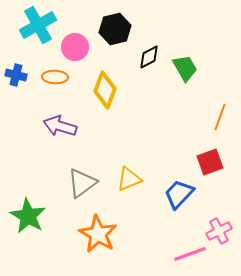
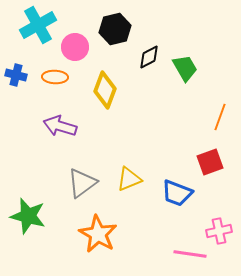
blue trapezoid: moved 2 px left, 1 px up; rotated 112 degrees counterclockwise
green star: rotated 15 degrees counterclockwise
pink cross: rotated 15 degrees clockwise
pink line: rotated 28 degrees clockwise
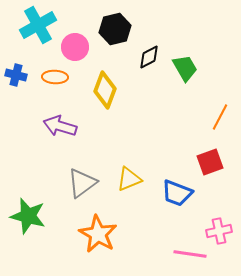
orange line: rotated 8 degrees clockwise
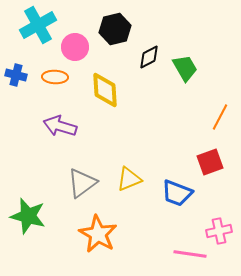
yellow diamond: rotated 24 degrees counterclockwise
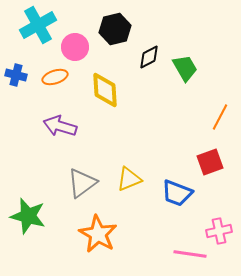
orange ellipse: rotated 20 degrees counterclockwise
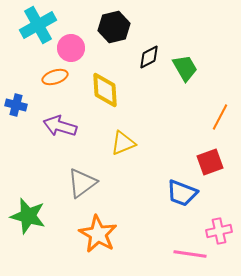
black hexagon: moved 1 px left, 2 px up
pink circle: moved 4 px left, 1 px down
blue cross: moved 30 px down
yellow triangle: moved 6 px left, 36 px up
blue trapezoid: moved 5 px right
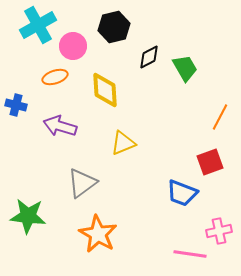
pink circle: moved 2 px right, 2 px up
green star: rotated 9 degrees counterclockwise
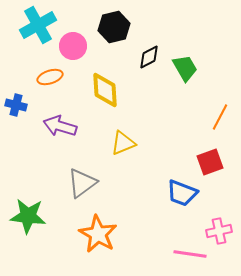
orange ellipse: moved 5 px left
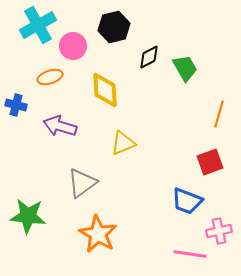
orange line: moved 1 px left, 3 px up; rotated 12 degrees counterclockwise
blue trapezoid: moved 5 px right, 8 px down
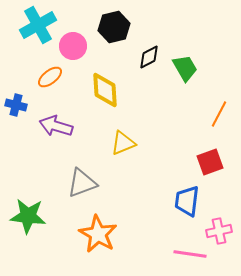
orange ellipse: rotated 20 degrees counterclockwise
orange line: rotated 12 degrees clockwise
purple arrow: moved 4 px left
gray triangle: rotated 16 degrees clockwise
blue trapezoid: rotated 76 degrees clockwise
